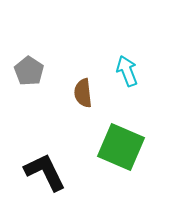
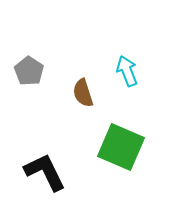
brown semicircle: rotated 12 degrees counterclockwise
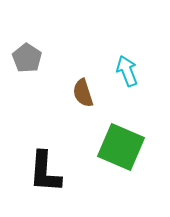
gray pentagon: moved 2 px left, 13 px up
black L-shape: rotated 150 degrees counterclockwise
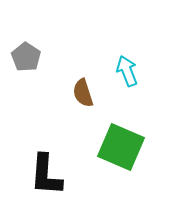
gray pentagon: moved 1 px left, 1 px up
black L-shape: moved 1 px right, 3 px down
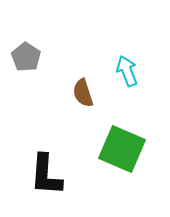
green square: moved 1 px right, 2 px down
